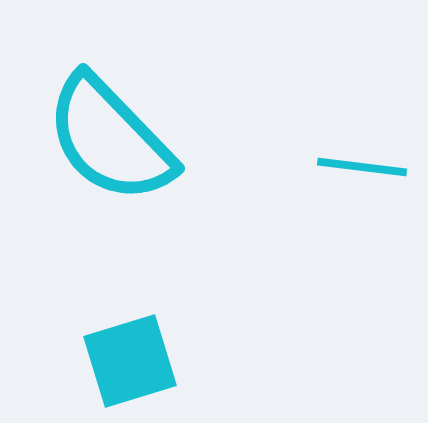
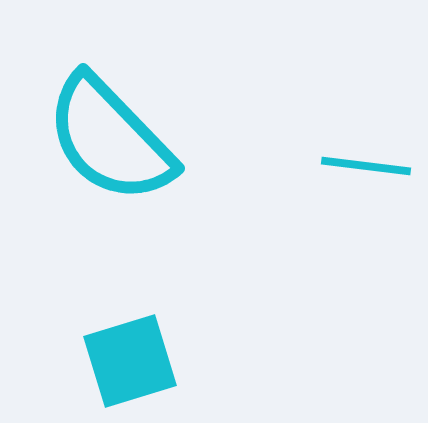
cyan line: moved 4 px right, 1 px up
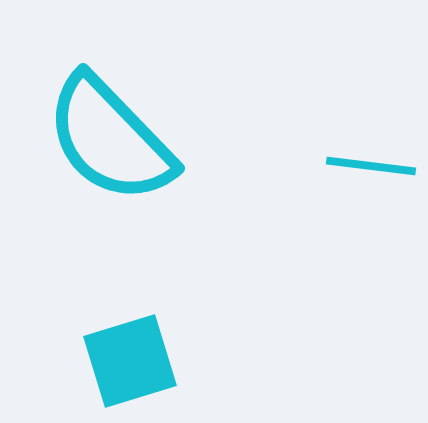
cyan line: moved 5 px right
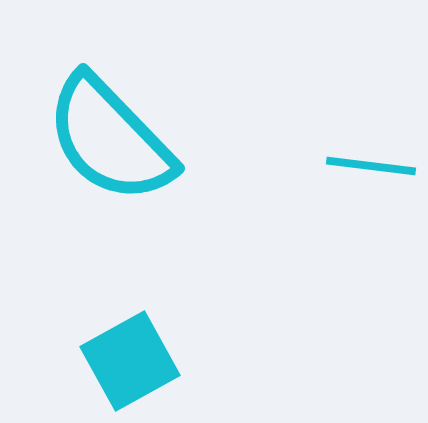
cyan square: rotated 12 degrees counterclockwise
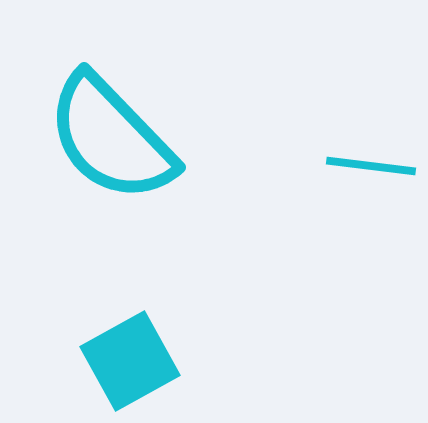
cyan semicircle: moved 1 px right, 1 px up
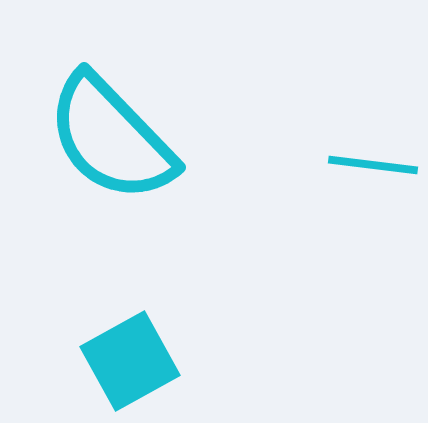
cyan line: moved 2 px right, 1 px up
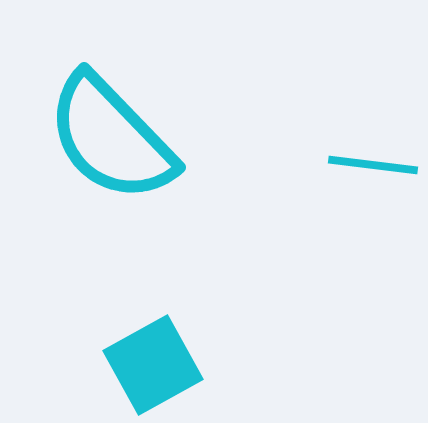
cyan square: moved 23 px right, 4 px down
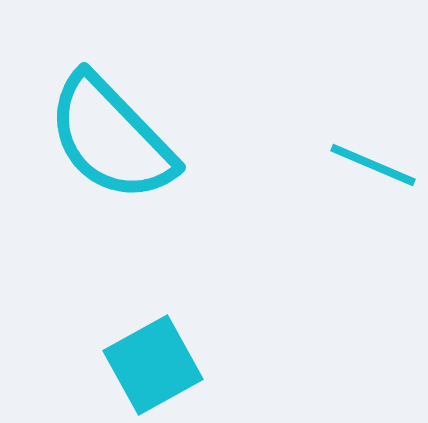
cyan line: rotated 16 degrees clockwise
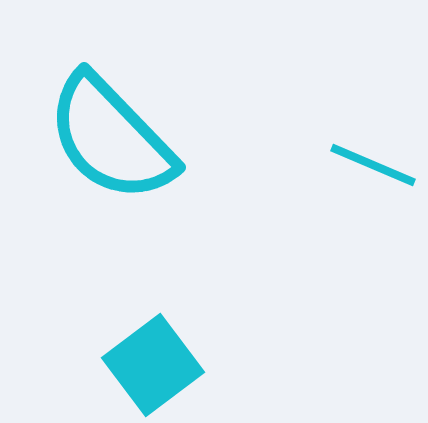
cyan square: rotated 8 degrees counterclockwise
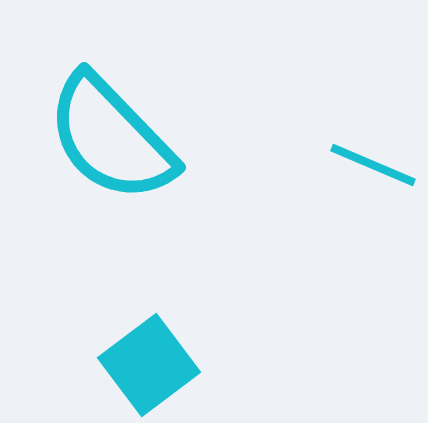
cyan square: moved 4 px left
